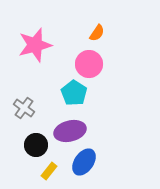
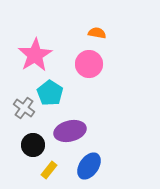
orange semicircle: rotated 114 degrees counterclockwise
pink star: moved 10 px down; rotated 16 degrees counterclockwise
cyan pentagon: moved 24 px left
black circle: moved 3 px left
blue ellipse: moved 5 px right, 4 px down
yellow rectangle: moved 1 px up
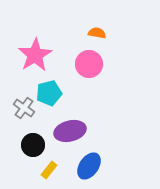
cyan pentagon: moved 1 px left; rotated 25 degrees clockwise
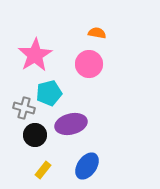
gray cross: rotated 20 degrees counterclockwise
purple ellipse: moved 1 px right, 7 px up
black circle: moved 2 px right, 10 px up
blue ellipse: moved 2 px left
yellow rectangle: moved 6 px left
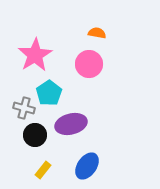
cyan pentagon: rotated 20 degrees counterclockwise
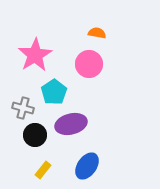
cyan pentagon: moved 5 px right, 1 px up
gray cross: moved 1 px left
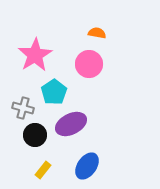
purple ellipse: rotated 12 degrees counterclockwise
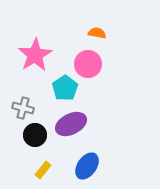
pink circle: moved 1 px left
cyan pentagon: moved 11 px right, 4 px up
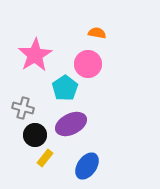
yellow rectangle: moved 2 px right, 12 px up
